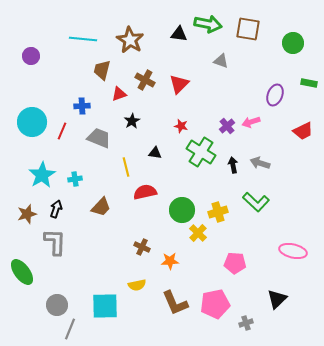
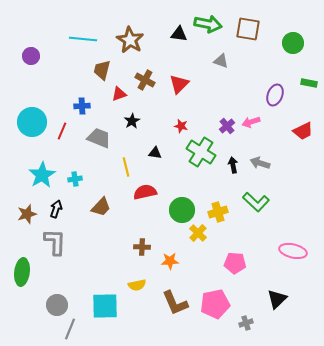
brown cross at (142, 247): rotated 21 degrees counterclockwise
green ellipse at (22, 272): rotated 44 degrees clockwise
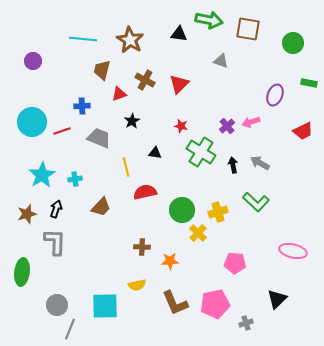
green arrow at (208, 24): moved 1 px right, 4 px up
purple circle at (31, 56): moved 2 px right, 5 px down
red line at (62, 131): rotated 48 degrees clockwise
gray arrow at (260, 163): rotated 12 degrees clockwise
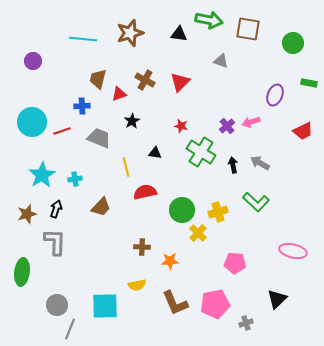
brown star at (130, 40): moved 7 px up; rotated 24 degrees clockwise
brown trapezoid at (102, 70): moved 4 px left, 9 px down
red triangle at (179, 84): moved 1 px right, 2 px up
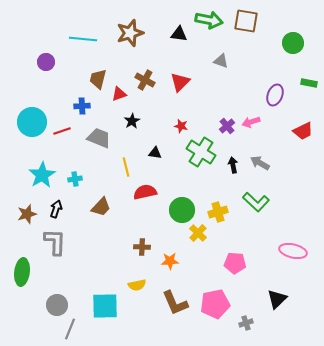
brown square at (248, 29): moved 2 px left, 8 px up
purple circle at (33, 61): moved 13 px right, 1 px down
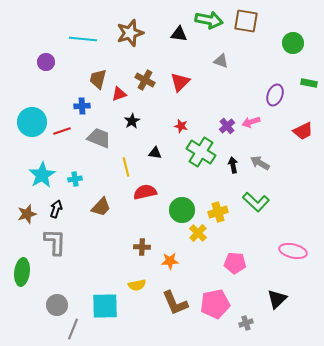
gray line at (70, 329): moved 3 px right
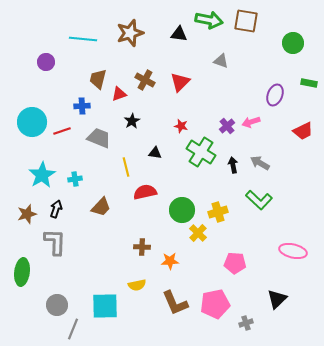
green L-shape at (256, 202): moved 3 px right, 2 px up
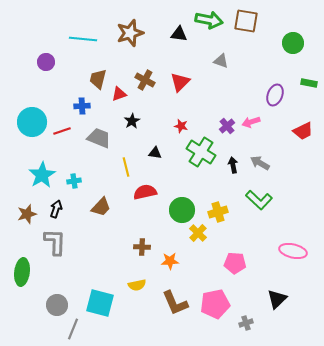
cyan cross at (75, 179): moved 1 px left, 2 px down
cyan square at (105, 306): moved 5 px left, 3 px up; rotated 16 degrees clockwise
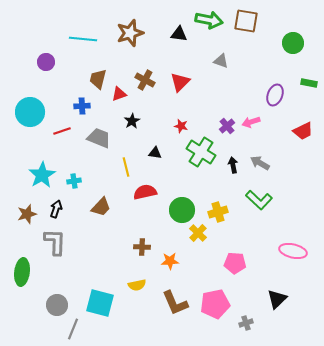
cyan circle at (32, 122): moved 2 px left, 10 px up
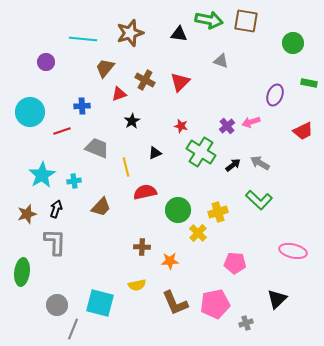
brown trapezoid at (98, 79): moved 7 px right, 11 px up; rotated 25 degrees clockwise
gray trapezoid at (99, 138): moved 2 px left, 10 px down
black triangle at (155, 153): rotated 32 degrees counterclockwise
black arrow at (233, 165): rotated 63 degrees clockwise
green circle at (182, 210): moved 4 px left
